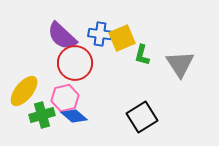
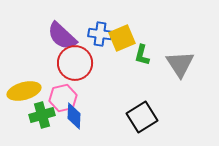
yellow ellipse: rotated 36 degrees clockwise
pink hexagon: moved 2 px left
blue diamond: rotated 52 degrees clockwise
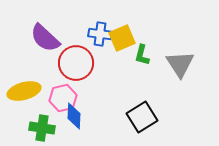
purple semicircle: moved 17 px left, 2 px down
red circle: moved 1 px right
green cross: moved 13 px down; rotated 25 degrees clockwise
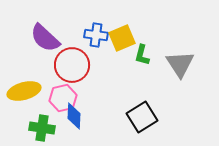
blue cross: moved 4 px left, 1 px down
red circle: moved 4 px left, 2 px down
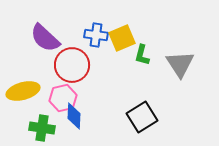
yellow ellipse: moved 1 px left
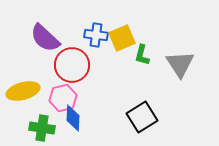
blue diamond: moved 1 px left, 2 px down
